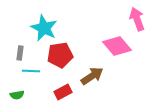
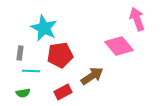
pink diamond: moved 2 px right
green semicircle: moved 6 px right, 2 px up
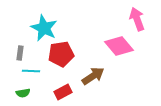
red pentagon: moved 1 px right, 1 px up
brown arrow: moved 1 px right
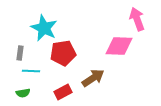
pink diamond: rotated 48 degrees counterclockwise
red pentagon: moved 2 px right, 1 px up
brown arrow: moved 2 px down
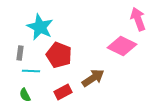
pink arrow: moved 1 px right
cyan star: moved 4 px left, 1 px up
pink diamond: moved 3 px right; rotated 24 degrees clockwise
red pentagon: moved 4 px left, 2 px down; rotated 30 degrees clockwise
green semicircle: moved 2 px right, 2 px down; rotated 72 degrees clockwise
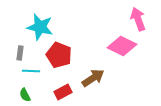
cyan star: rotated 12 degrees counterclockwise
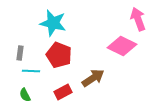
cyan star: moved 13 px right, 4 px up
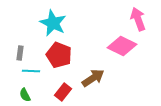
cyan star: rotated 12 degrees clockwise
red rectangle: rotated 24 degrees counterclockwise
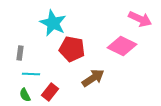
pink arrow: moved 2 px right; rotated 135 degrees clockwise
red pentagon: moved 13 px right, 6 px up; rotated 10 degrees counterclockwise
cyan line: moved 3 px down
red rectangle: moved 13 px left
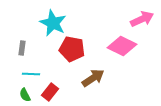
pink arrow: moved 2 px right; rotated 50 degrees counterclockwise
gray rectangle: moved 2 px right, 5 px up
